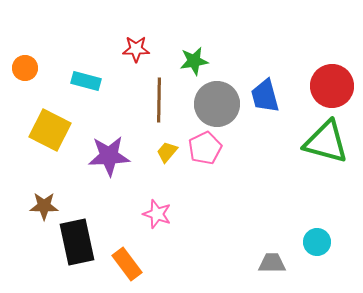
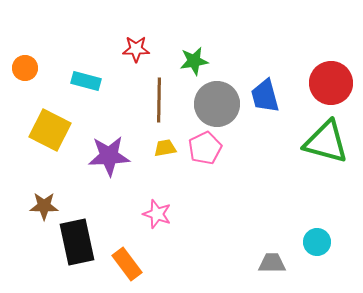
red circle: moved 1 px left, 3 px up
yellow trapezoid: moved 2 px left, 4 px up; rotated 40 degrees clockwise
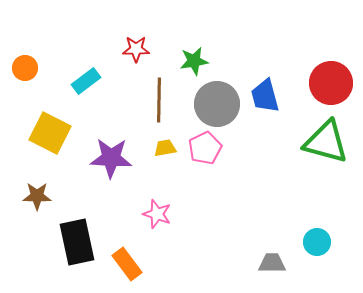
cyan rectangle: rotated 52 degrees counterclockwise
yellow square: moved 3 px down
purple star: moved 2 px right, 2 px down; rotated 6 degrees clockwise
brown star: moved 7 px left, 10 px up
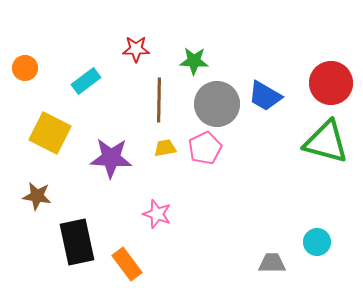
green star: rotated 12 degrees clockwise
blue trapezoid: rotated 45 degrees counterclockwise
brown star: rotated 8 degrees clockwise
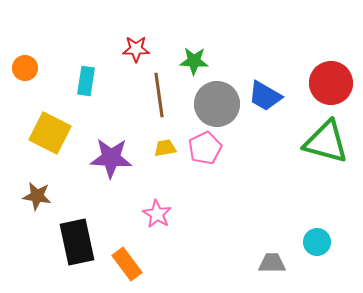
cyan rectangle: rotated 44 degrees counterclockwise
brown line: moved 5 px up; rotated 9 degrees counterclockwise
pink star: rotated 12 degrees clockwise
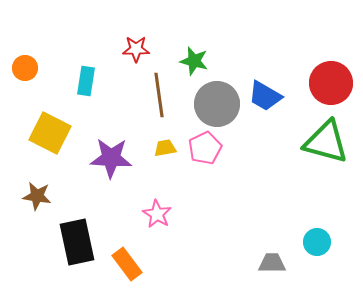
green star: rotated 12 degrees clockwise
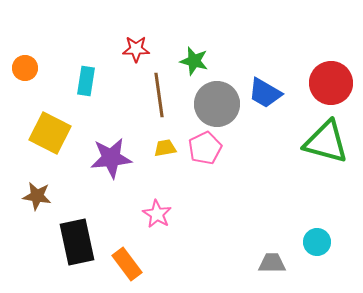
blue trapezoid: moved 3 px up
purple star: rotated 9 degrees counterclockwise
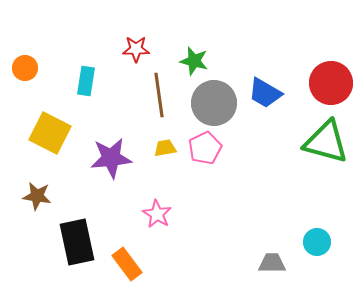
gray circle: moved 3 px left, 1 px up
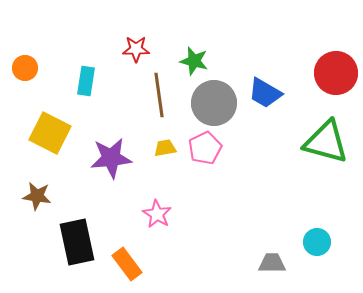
red circle: moved 5 px right, 10 px up
